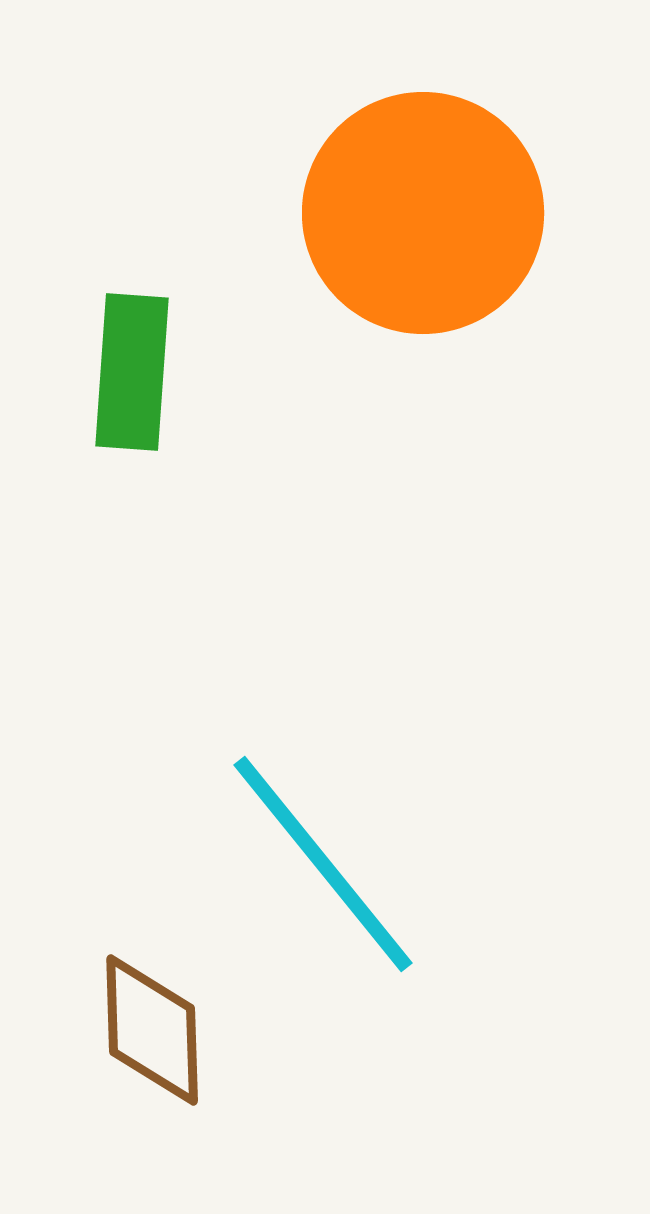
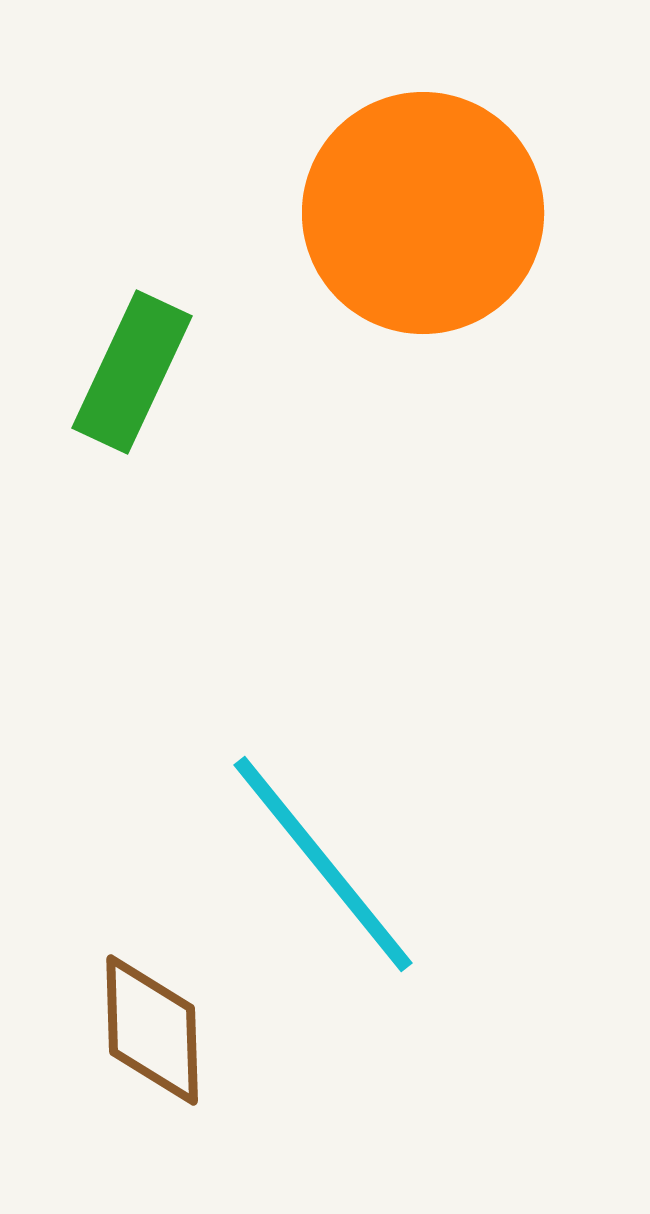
green rectangle: rotated 21 degrees clockwise
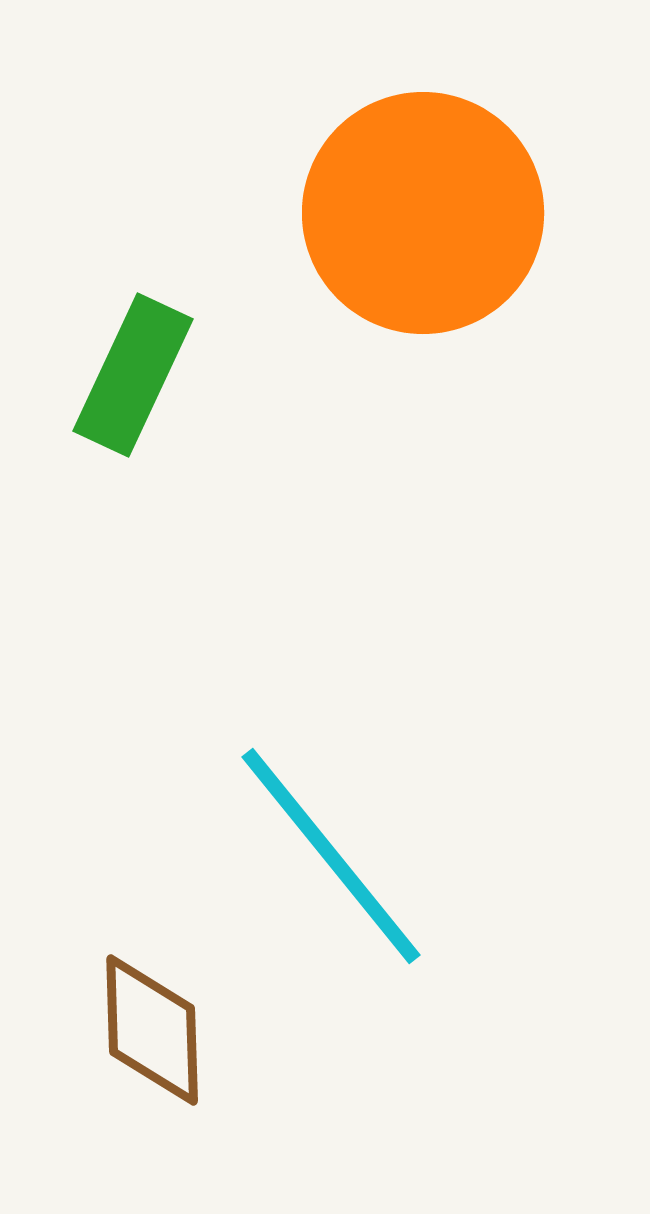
green rectangle: moved 1 px right, 3 px down
cyan line: moved 8 px right, 8 px up
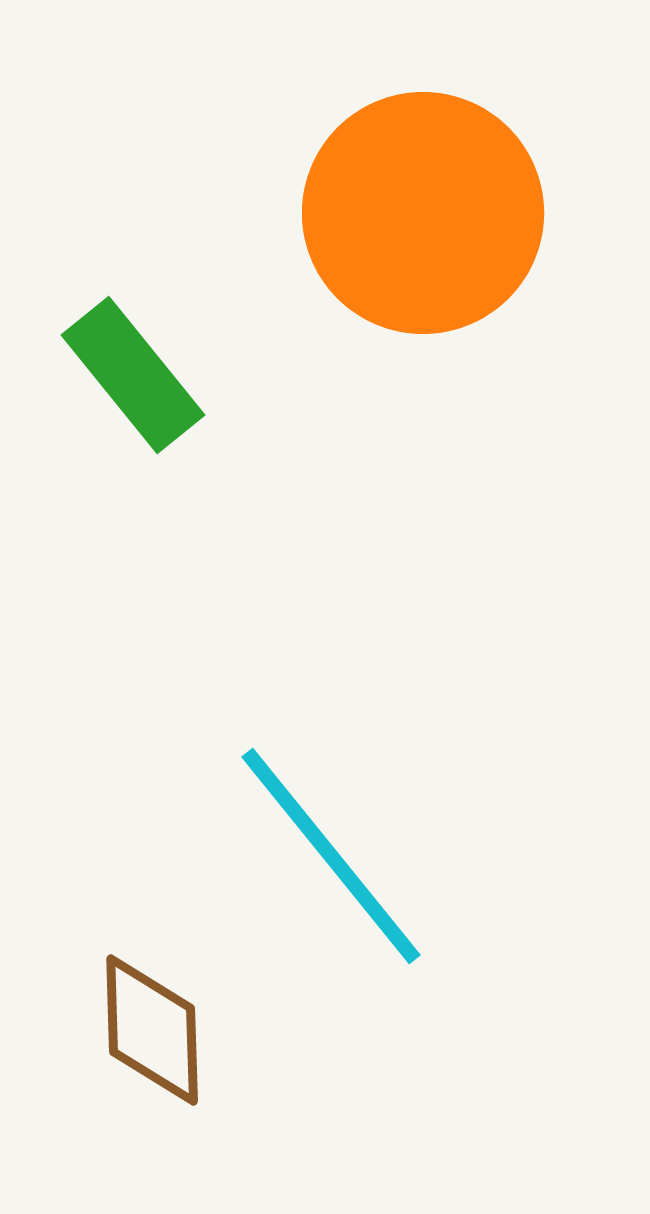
green rectangle: rotated 64 degrees counterclockwise
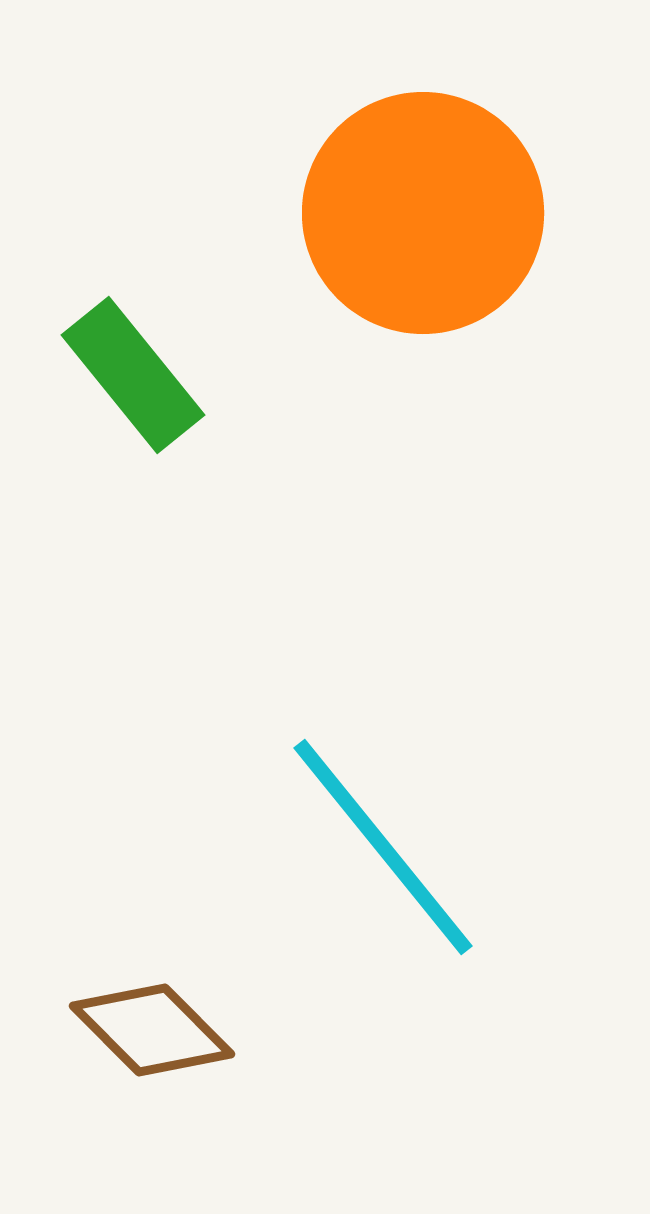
cyan line: moved 52 px right, 9 px up
brown diamond: rotated 43 degrees counterclockwise
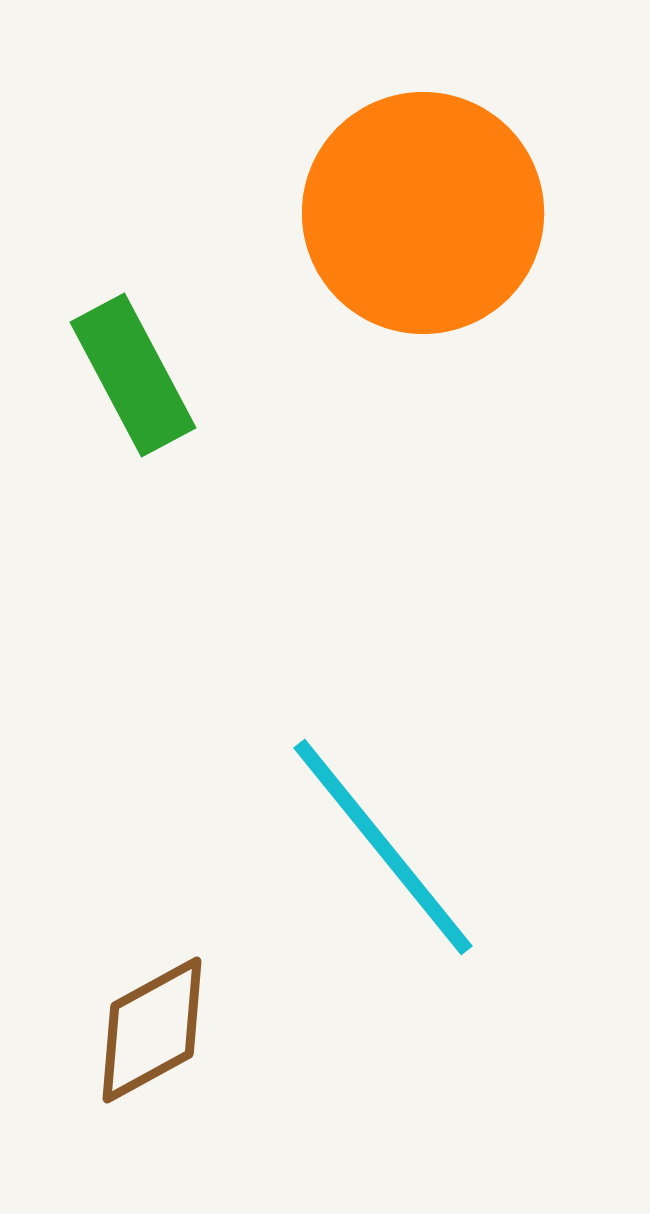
green rectangle: rotated 11 degrees clockwise
brown diamond: rotated 74 degrees counterclockwise
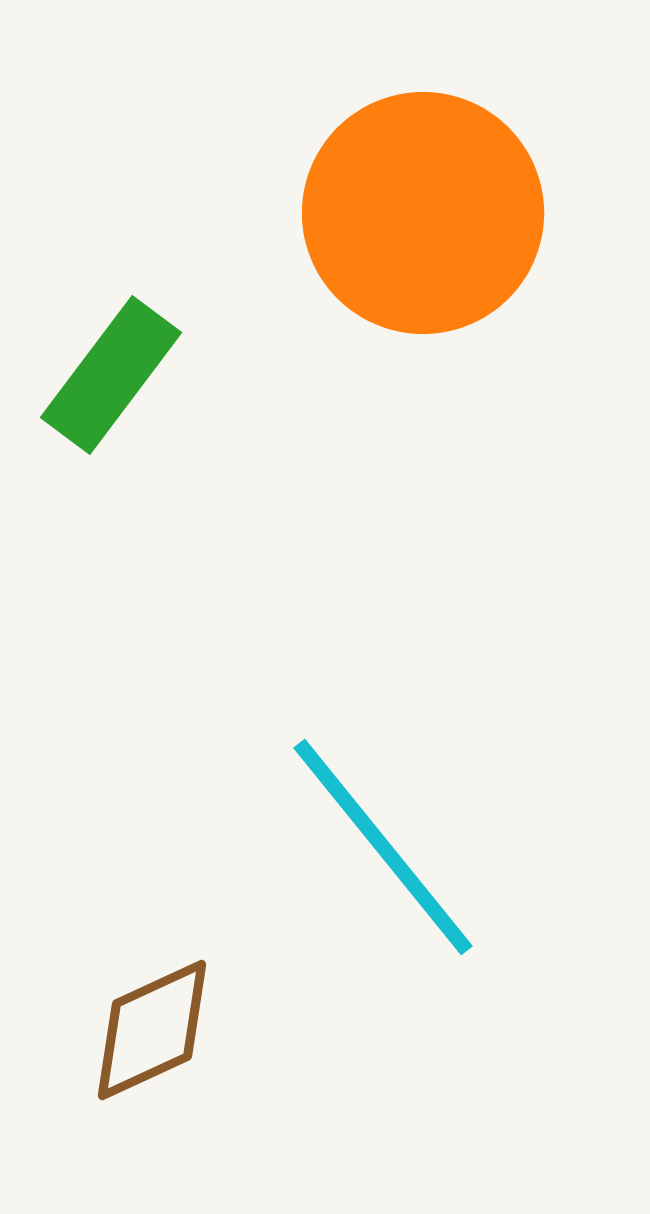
green rectangle: moved 22 px left; rotated 65 degrees clockwise
brown diamond: rotated 4 degrees clockwise
